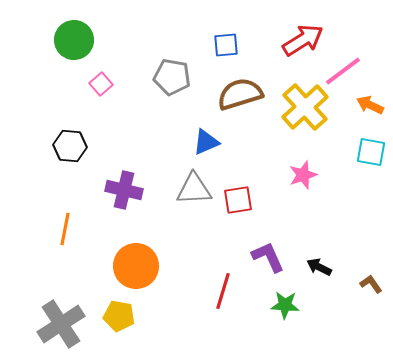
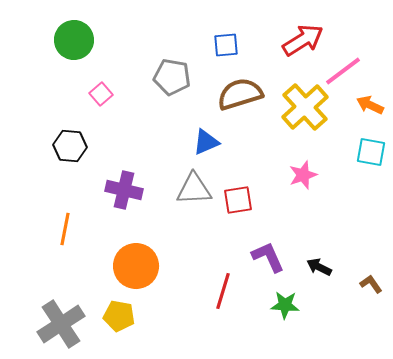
pink square: moved 10 px down
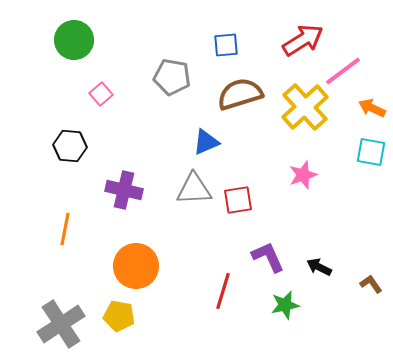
orange arrow: moved 2 px right, 3 px down
green star: rotated 16 degrees counterclockwise
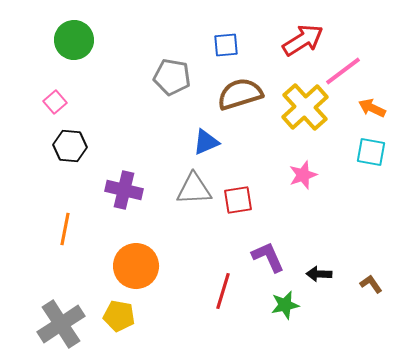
pink square: moved 46 px left, 8 px down
black arrow: moved 7 px down; rotated 25 degrees counterclockwise
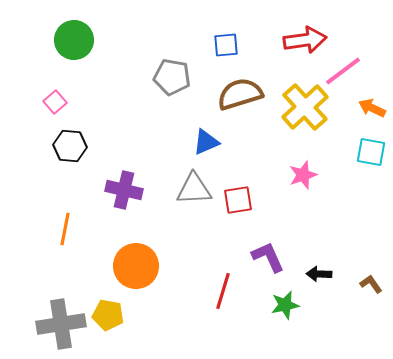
red arrow: moved 2 px right; rotated 24 degrees clockwise
yellow pentagon: moved 11 px left, 1 px up
gray cross: rotated 24 degrees clockwise
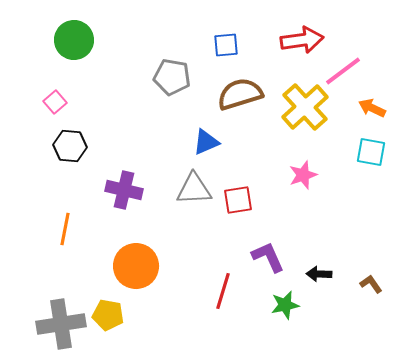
red arrow: moved 3 px left
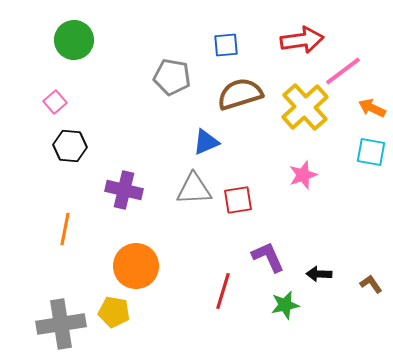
yellow pentagon: moved 6 px right, 3 px up
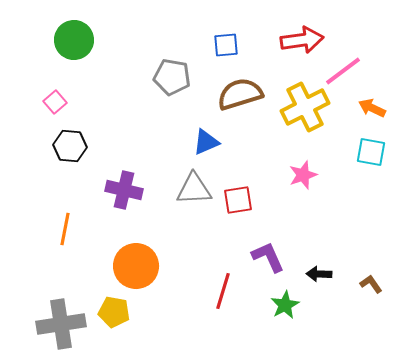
yellow cross: rotated 15 degrees clockwise
green star: rotated 16 degrees counterclockwise
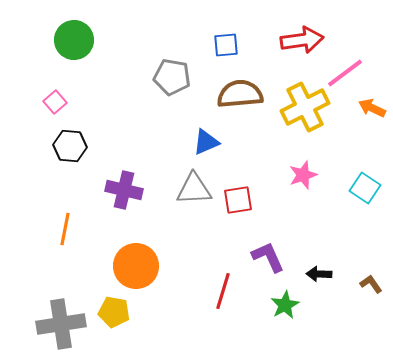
pink line: moved 2 px right, 2 px down
brown semicircle: rotated 12 degrees clockwise
cyan square: moved 6 px left, 36 px down; rotated 24 degrees clockwise
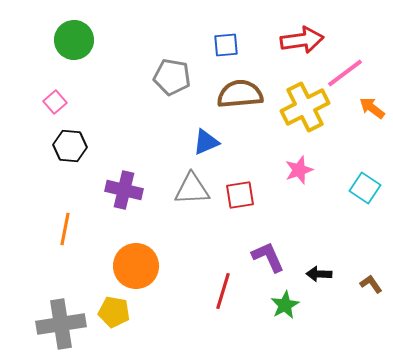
orange arrow: rotated 12 degrees clockwise
pink star: moved 4 px left, 5 px up
gray triangle: moved 2 px left
red square: moved 2 px right, 5 px up
